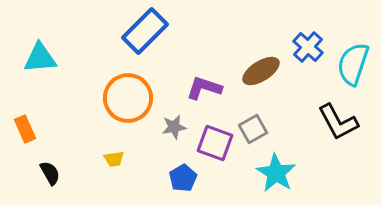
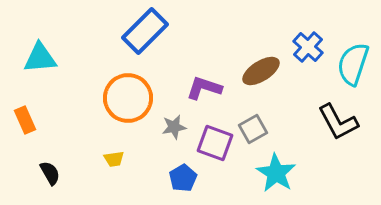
orange rectangle: moved 9 px up
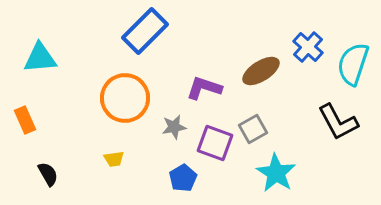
orange circle: moved 3 px left
black semicircle: moved 2 px left, 1 px down
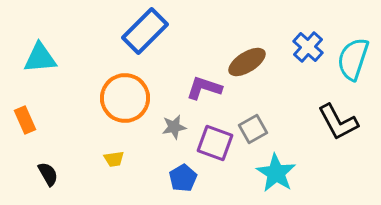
cyan semicircle: moved 5 px up
brown ellipse: moved 14 px left, 9 px up
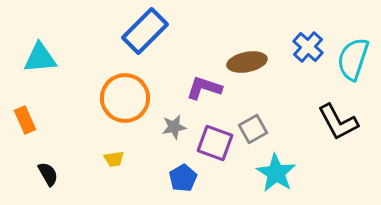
brown ellipse: rotated 21 degrees clockwise
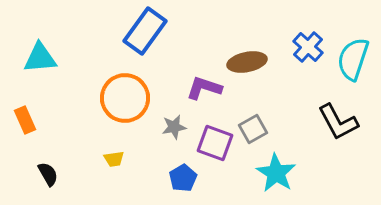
blue rectangle: rotated 9 degrees counterclockwise
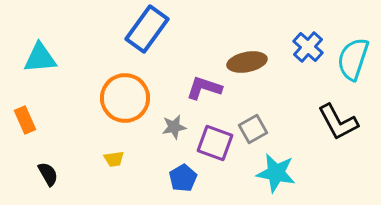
blue rectangle: moved 2 px right, 2 px up
cyan star: rotated 21 degrees counterclockwise
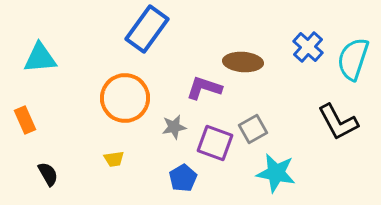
brown ellipse: moved 4 px left; rotated 15 degrees clockwise
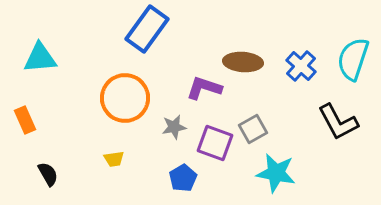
blue cross: moved 7 px left, 19 px down
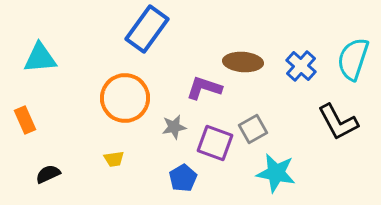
black semicircle: rotated 85 degrees counterclockwise
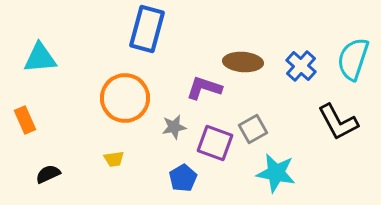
blue rectangle: rotated 21 degrees counterclockwise
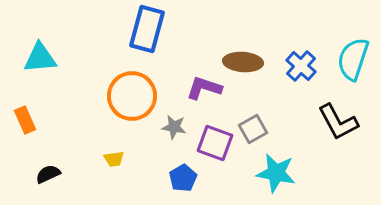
orange circle: moved 7 px right, 2 px up
gray star: rotated 20 degrees clockwise
